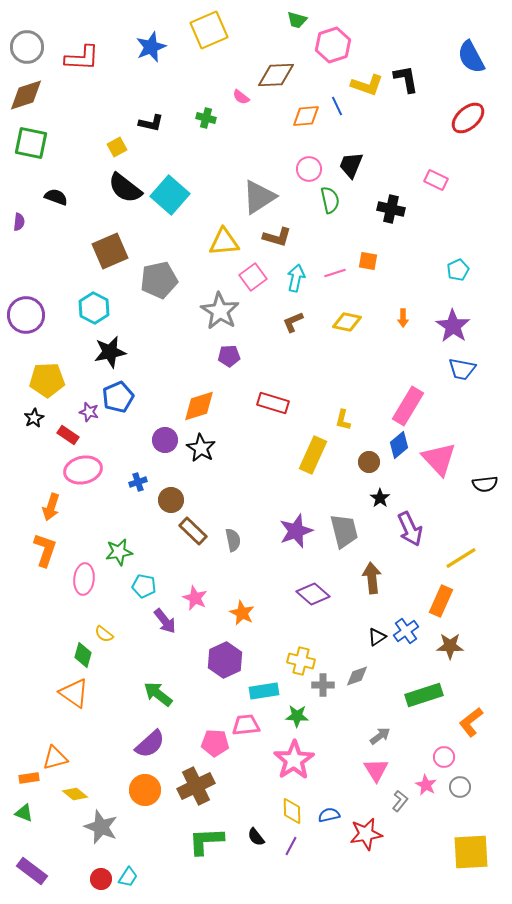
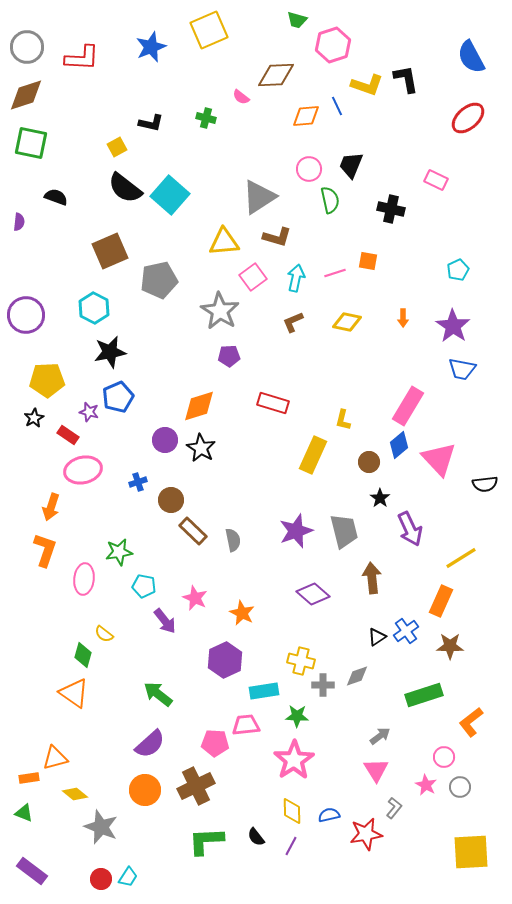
gray L-shape at (400, 801): moved 6 px left, 7 px down
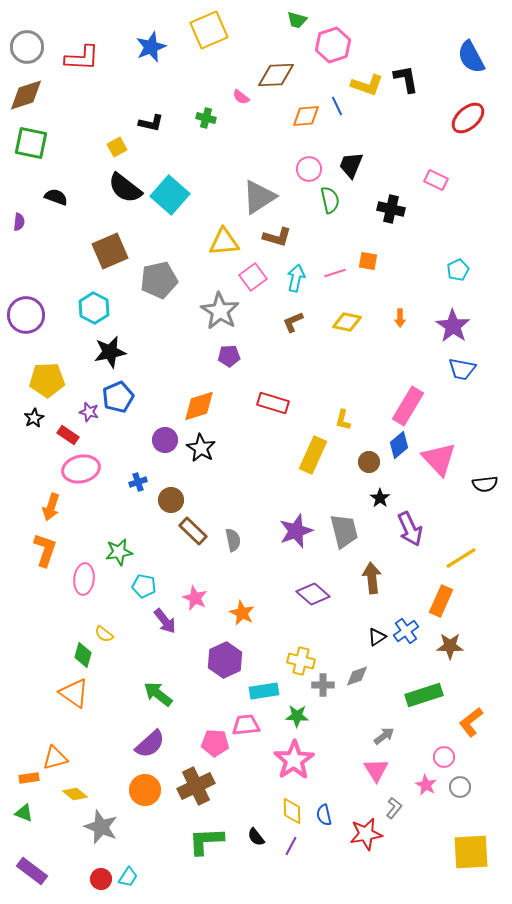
orange arrow at (403, 318): moved 3 px left
pink ellipse at (83, 470): moved 2 px left, 1 px up
gray arrow at (380, 736): moved 4 px right
blue semicircle at (329, 815): moved 5 px left; rotated 90 degrees counterclockwise
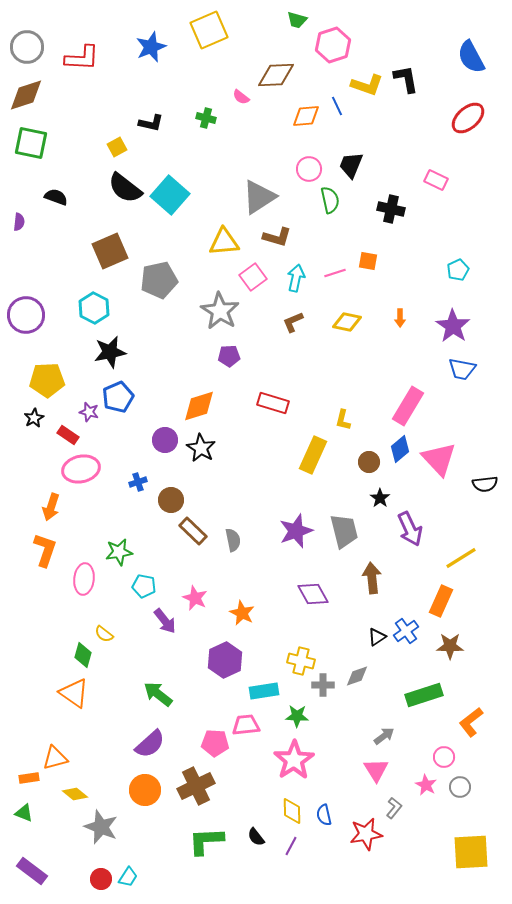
blue diamond at (399, 445): moved 1 px right, 4 px down
purple diamond at (313, 594): rotated 20 degrees clockwise
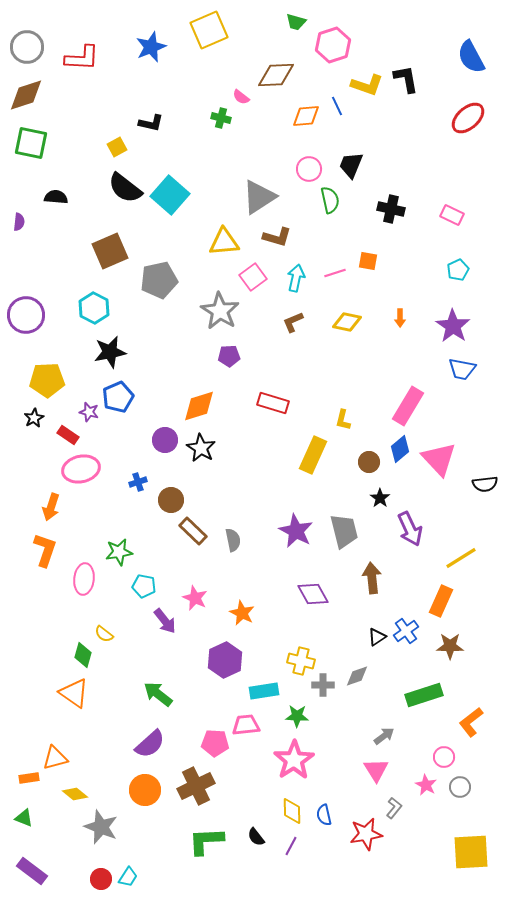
green trapezoid at (297, 20): moved 1 px left, 2 px down
green cross at (206, 118): moved 15 px right
pink rectangle at (436, 180): moved 16 px right, 35 px down
black semicircle at (56, 197): rotated 15 degrees counterclockwise
purple star at (296, 531): rotated 24 degrees counterclockwise
green triangle at (24, 813): moved 5 px down
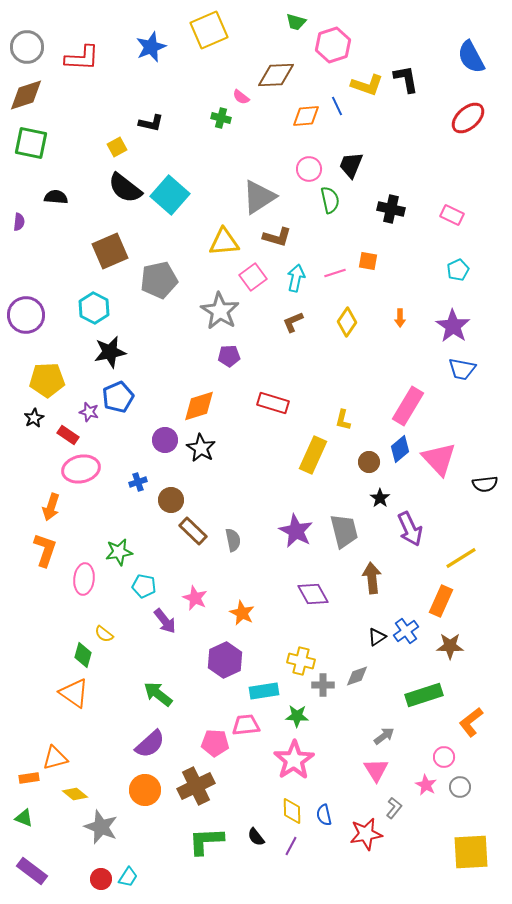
yellow diamond at (347, 322): rotated 68 degrees counterclockwise
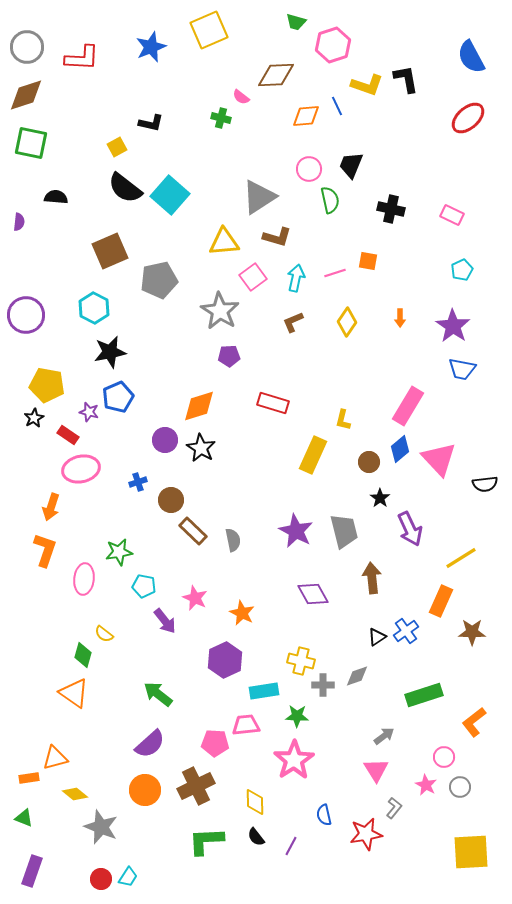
cyan pentagon at (458, 270): moved 4 px right
yellow pentagon at (47, 380): moved 5 px down; rotated 12 degrees clockwise
brown star at (450, 646): moved 22 px right, 14 px up
orange L-shape at (471, 722): moved 3 px right
yellow diamond at (292, 811): moved 37 px left, 9 px up
purple rectangle at (32, 871): rotated 72 degrees clockwise
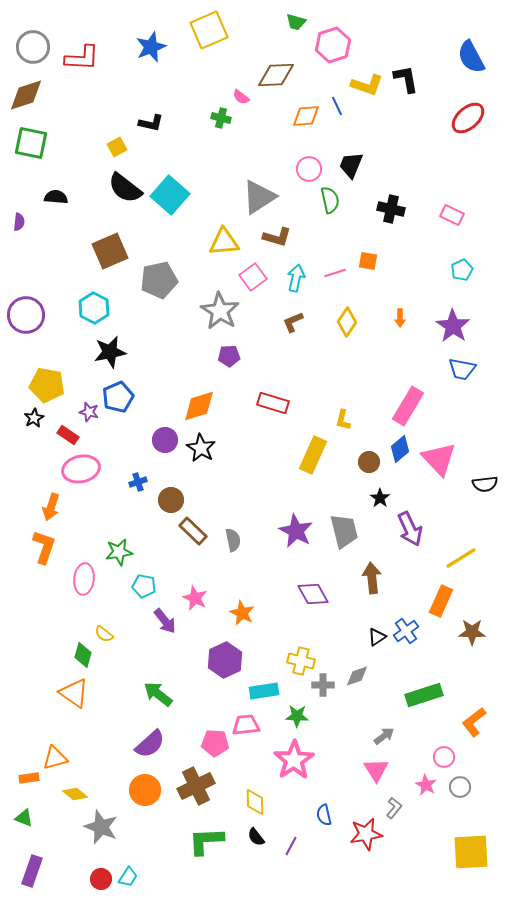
gray circle at (27, 47): moved 6 px right
orange L-shape at (45, 550): moved 1 px left, 3 px up
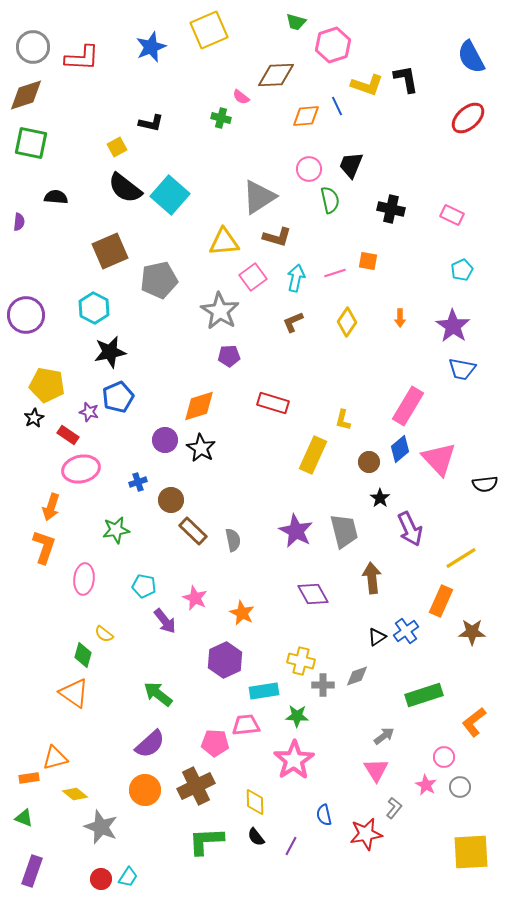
green star at (119, 552): moved 3 px left, 22 px up
